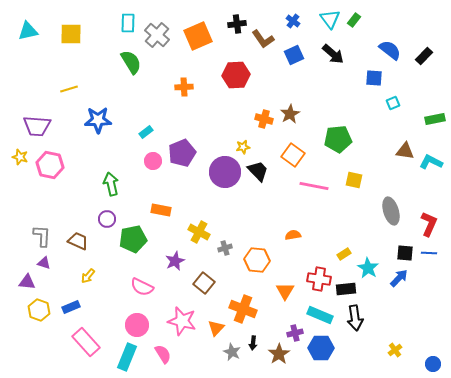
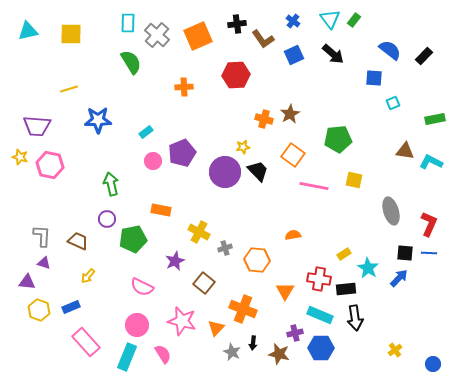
brown star at (279, 354): rotated 25 degrees counterclockwise
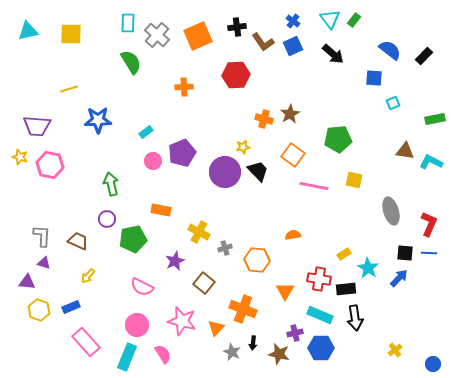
black cross at (237, 24): moved 3 px down
brown L-shape at (263, 39): moved 3 px down
blue square at (294, 55): moved 1 px left, 9 px up
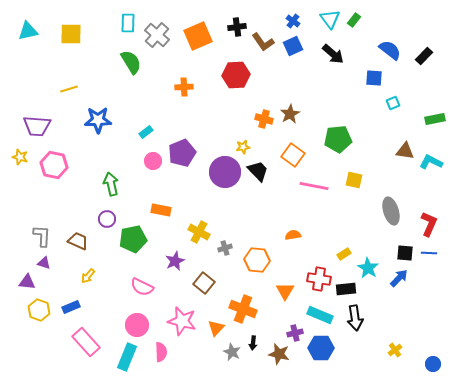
pink hexagon at (50, 165): moved 4 px right
pink semicircle at (163, 354): moved 2 px left, 2 px up; rotated 30 degrees clockwise
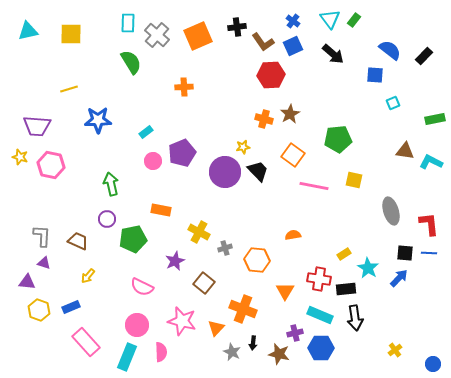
red hexagon at (236, 75): moved 35 px right
blue square at (374, 78): moved 1 px right, 3 px up
pink hexagon at (54, 165): moved 3 px left
red L-shape at (429, 224): rotated 30 degrees counterclockwise
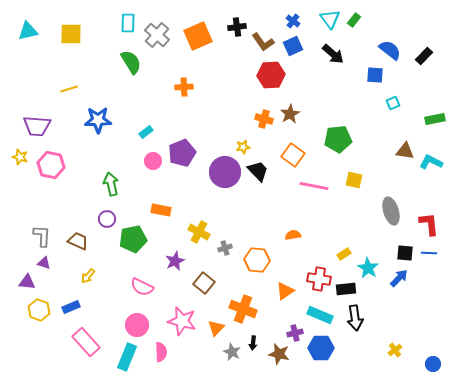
orange triangle at (285, 291): rotated 24 degrees clockwise
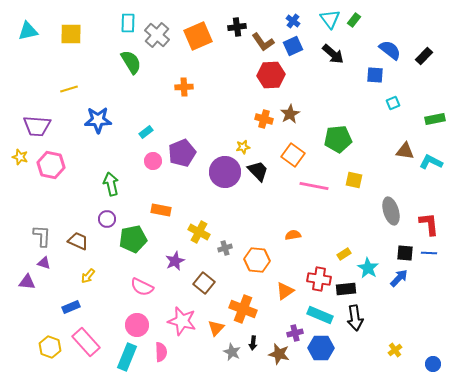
yellow hexagon at (39, 310): moved 11 px right, 37 px down
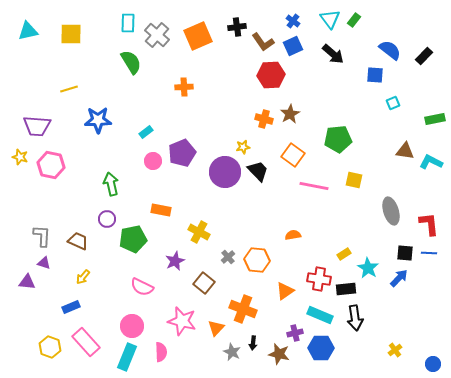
gray cross at (225, 248): moved 3 px right, 9 px down; rotated 24 degrees counterclockwise
yellow arrow at (88, 276): moved 5 px left, 1 px down
pink circle at (137, 325): moved 5 px left, 1 px down
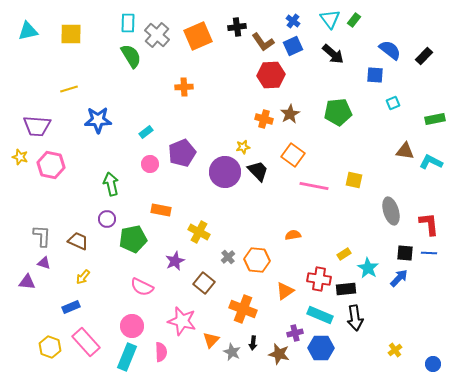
green semicircle at (131, 62): moved 6 px up
green pentagon at (338, 139): moved 27 px up
pink circle at (153, 161): moved 3 px left, 3 px down
orange triangle at (216, 328): moved 5 px left, 12 px down
